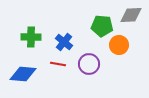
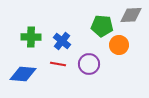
blue cross: moved 2 px left, 1 px up
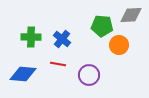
blue cross: moved 2 px up
purple circle: moved 11 px down
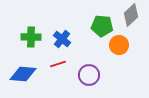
gray diamond: rotated 40 degrees counterclockwise
red line: rotated 28 degrees counterclockwise
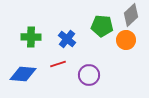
blue cross: moved 5 px right
orange circle: moved 7 px right, 5 px up
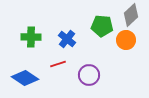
blue diamond: moved 2 px right, 4 px down; rotated 28 degrees clockwise
